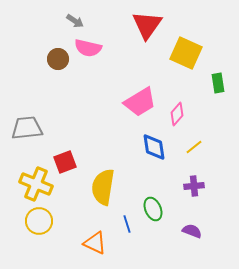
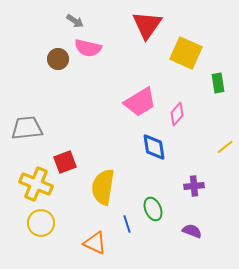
yellow line: moved 31 px right
yellow circle: moved 2 px right, 2 px down
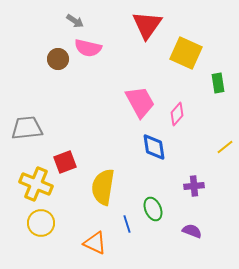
pink trapezoid: rotated 88 degrees counterclockwise
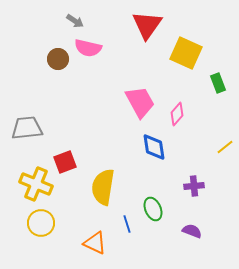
green rectangle: rotated 12 degrees counterclockwise
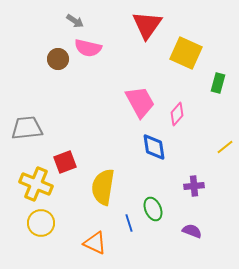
green rectangle: rotated 36 degrees clockwise
blue line: moved 2 px right, 1 px up
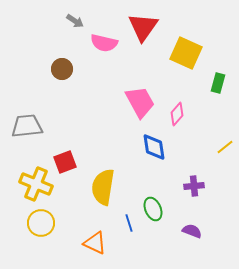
red triangle: moved 4 px left, 2 px down
pink semicircle: moved 16 px right, 5 px up
brown circle: moved 4 px right, 10 px down
gray trapezoid: moved 2 px up
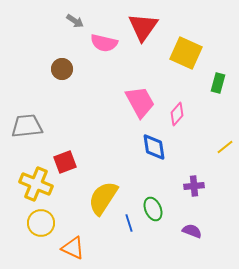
yellow semicircle: moved 11 px down; rotated 24 degrees clockwise
orange triangle: moved 22 px left, 5 px down
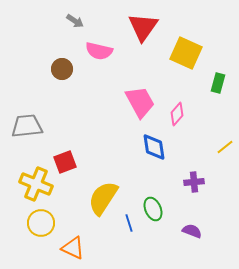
pink semicircle: moved 5 px left, 8 px down
purple cross: moved 4 px up
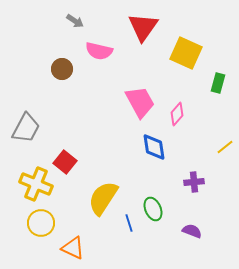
gray trapezoid: moved 1 px left, 2 px down; rotated 124 degrees clockwise
red square: rotated 30 degrees counterclockwise
